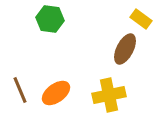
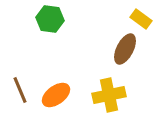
orange ellipse: moved 2 px down
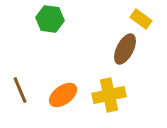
orange ellipse: moved 7 px right
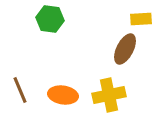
yellow rectangle: rotated 40 degrees counterclockwise
orange ellipse: rotated 44 degrees clockwise
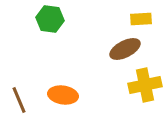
brown ellipse: rotated 36 degrees clockwise
brown line: moved 1 px left, 10 px down
yellow cross: moved 36 px right, 10 px up
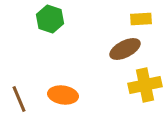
green hexagon: rotated 12 degrees clockwise
brown line: moved 1 px up
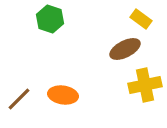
yellow rectangle: rotated 40 degrees clockwise
brown line: rotated 68 degrees clockwise
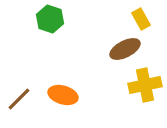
yellow rectangle: rotated 25 degrees clockwise
orange ellipse: rotated 8 degrees clockwise
